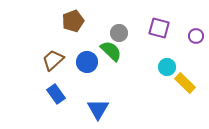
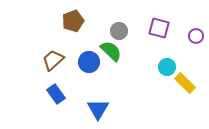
gray circle: moved 2 px up
blue circle: moved 2 px right
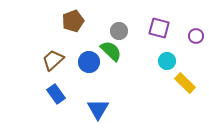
cyan circle: moved 6 px up
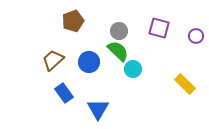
green semicircle: moved 7 px right
cyan circle: moved 34 px left, 8 px down
yellow rectangle: moved 1 px down
blue rectangle: moved 8 px right, 1 px up
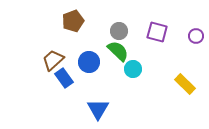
purple square: moved 2 px left, 4 px down
blue rectangle: moved 15 px up
